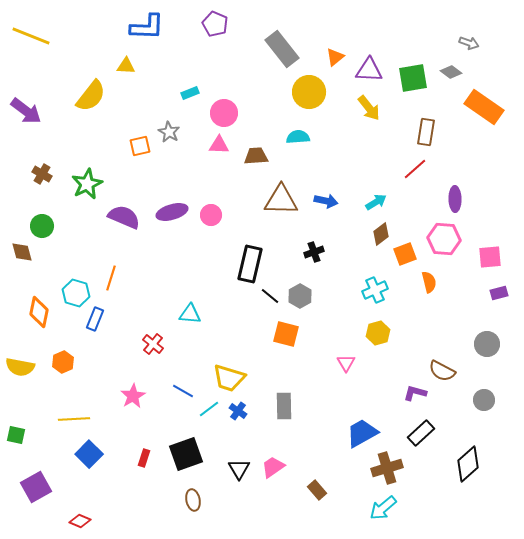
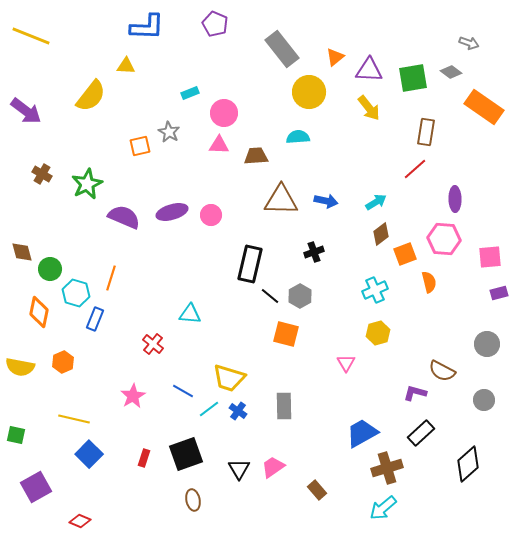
green circle at (42, 226): moved 8 px right, 43 px down
yellow line at (74, 419): rotated 16 degrees clockwise
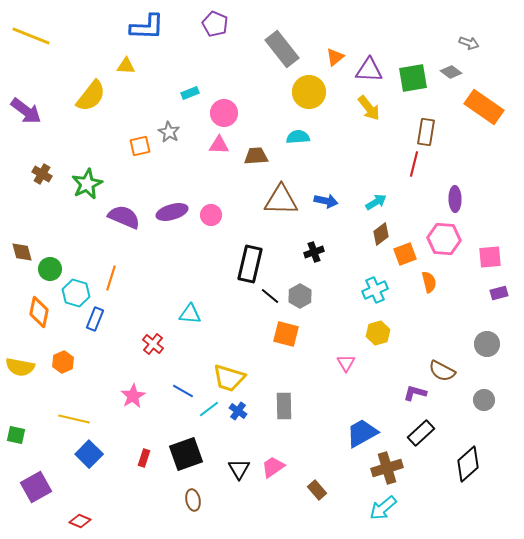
red line at (415, 169): moved 1 px left, 5 px up; rotated 35 degrees counterclockwise
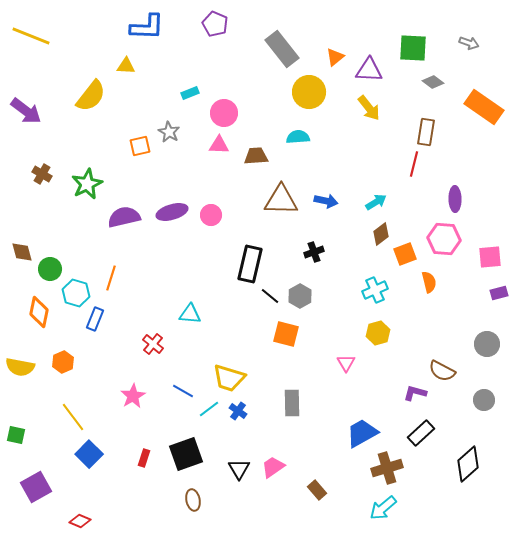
gray diamond at (451, 72): moved 18 px left, 10 px down
green square at (413, 78): moved 30 px up; rotated 12 degrees clockwise
purple semicircle at (124, 217): rotated 36 degrees counterclockwise
gray rectangle at (284, 406): moved 8 px right, 3 px up
yellow line at (74, 419): moved 1 px left, 2 px up; rotated 40 degrees clockwise
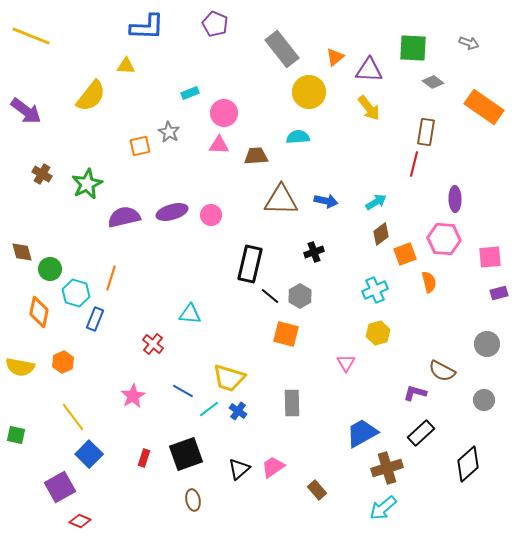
black triangle at (239, 469): rotated 20 degrees clockwise
purple square at (36, 487): moved 24 px right
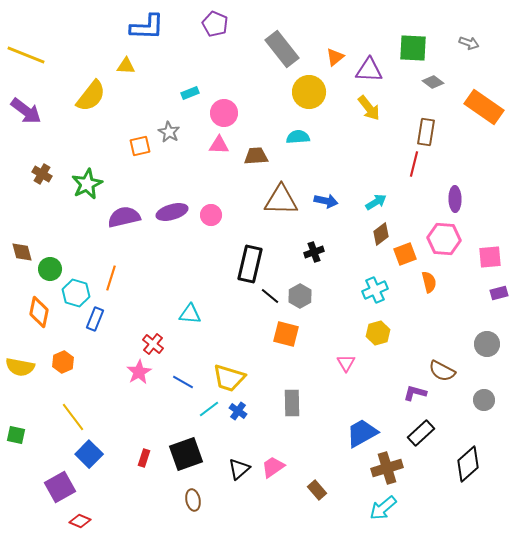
yellow line at (31, 36): moved 5 px left, 19 px down
blue line at (183, 391): moved 9 px up
pink star at (133, 396): moved 6 px right, 24 px up
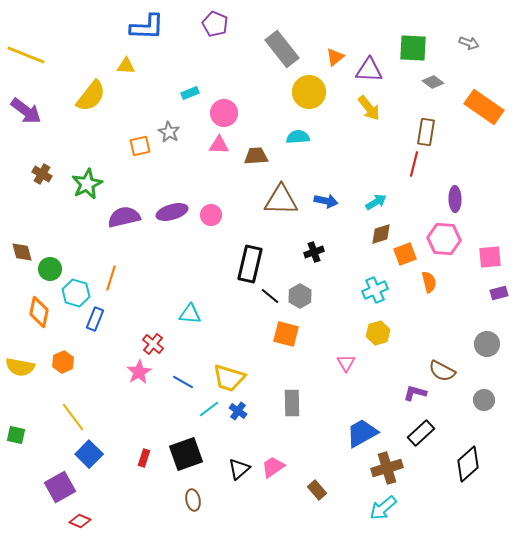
brown diamond at (381, 234): rotated 20 degrees clockwise
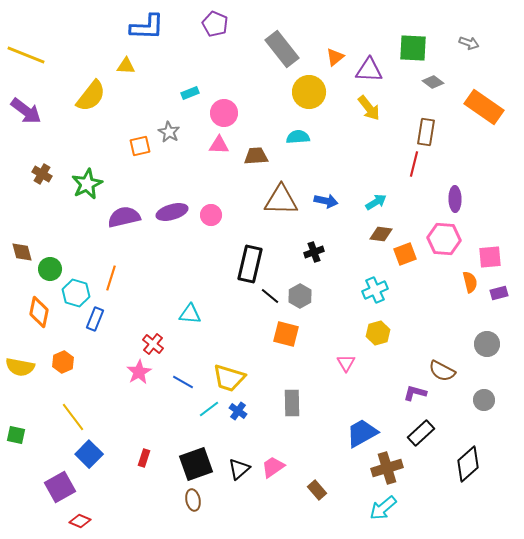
brown diamond at (381, 234): rotated 25 degrees clockwise
orange semicircle at (429, 282): moved 41 px right
black square at (186, 454): moved 10 px right, 10 px down
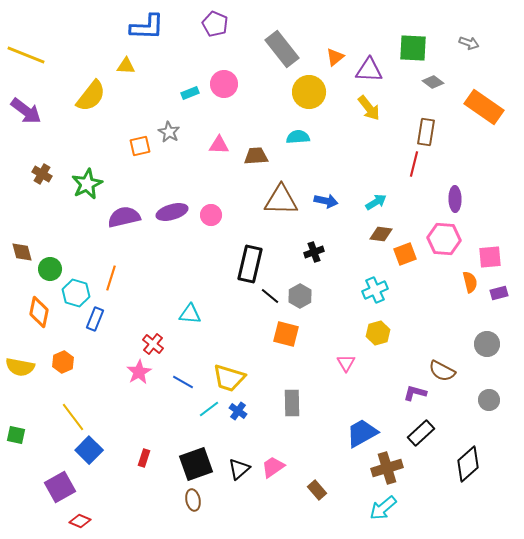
pink circle at (224, 113): moved 29 px up
gray circle at (484, 400): moved 5 px right
blue square at (89, 454): moved 4 px up
